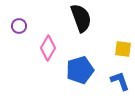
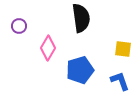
black semicircle: rotated 12 degrees clockwise
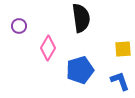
yellow square: rotated 12 degrees counterclockwise
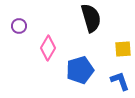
black semicircle: moved 10 px right; rotated 8 degrees counterclockwise
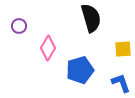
blue L-shape: moved 1 px right, 2 px down
